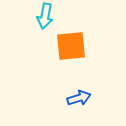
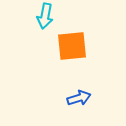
orange square: moved 1 px right
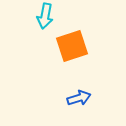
orange square: rotated 12 degrees counterclockwise
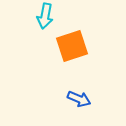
blue arrow: moved 1 px down; rotated 40 degrees clockwise
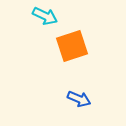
cyan arrow: rotated 75 degrees counterclockwise
